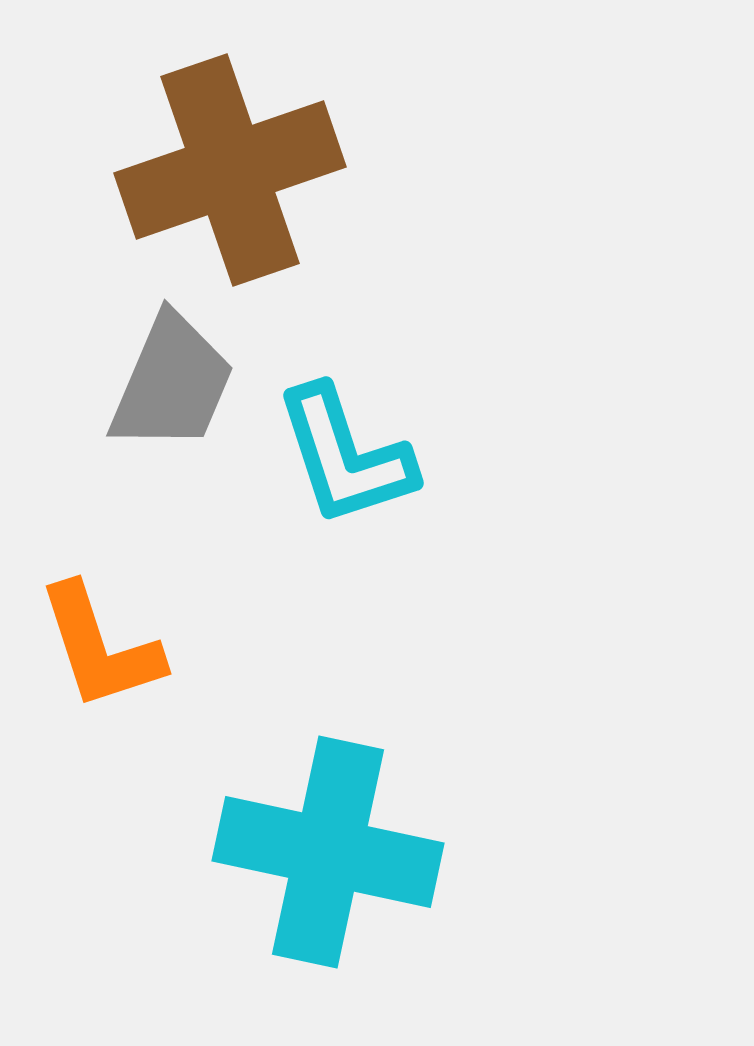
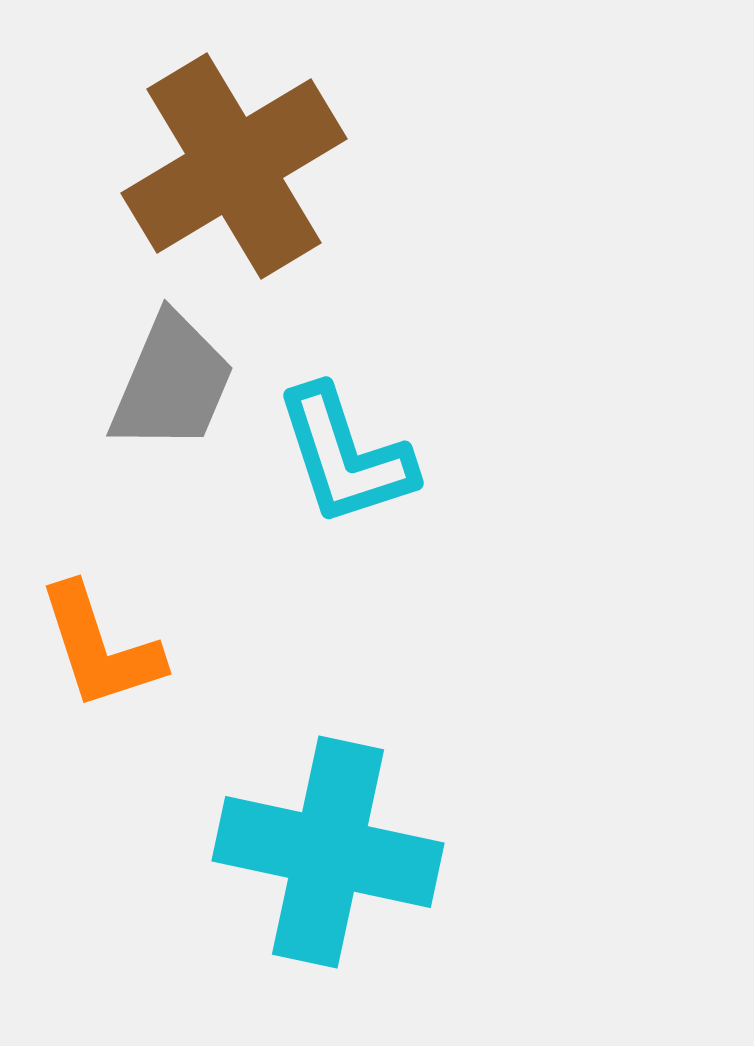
brown cross: moved 4 px right, 4 px up; rotated 12 degrees counterclockwise
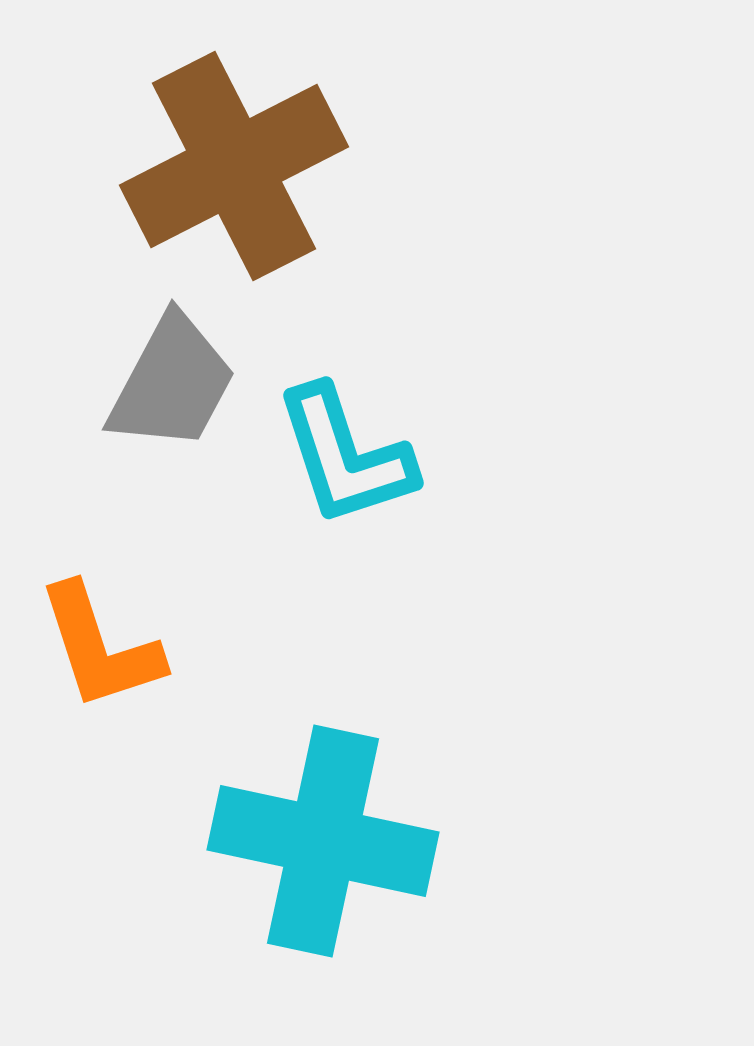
brown cross: rotated 4 degrees clockwise
gray trapezoid: rotated 5 degrees clockwise
cyan cross: moved 5 px left, 11 px up
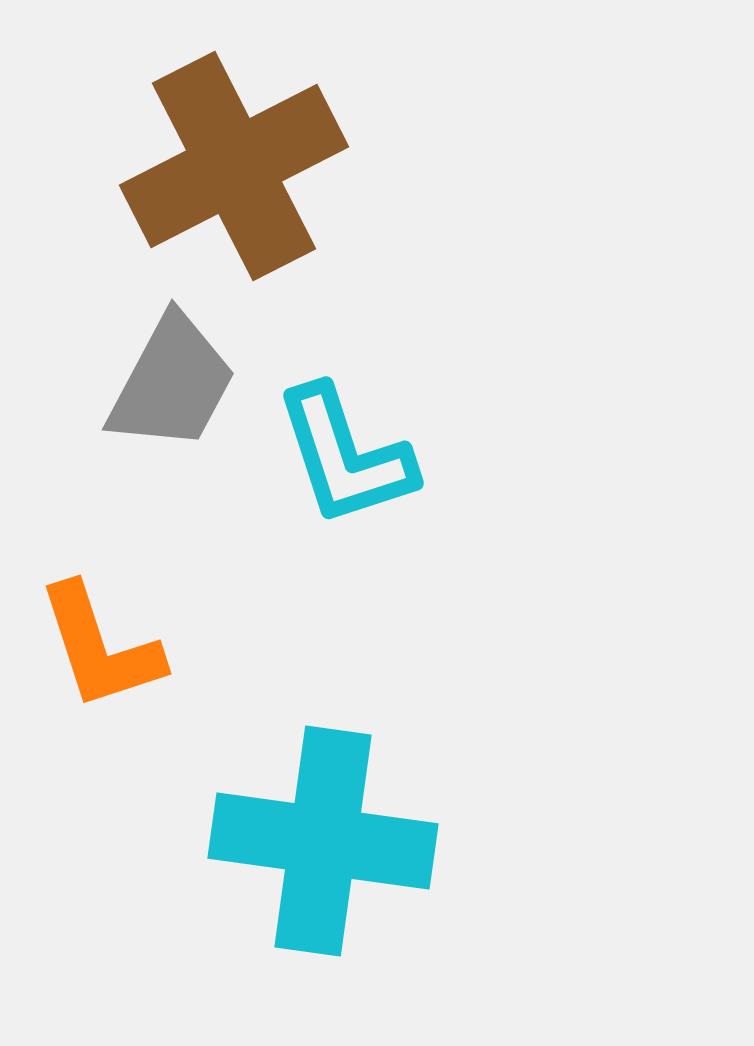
cyan cross: rotated 4 degrees counterclockwise
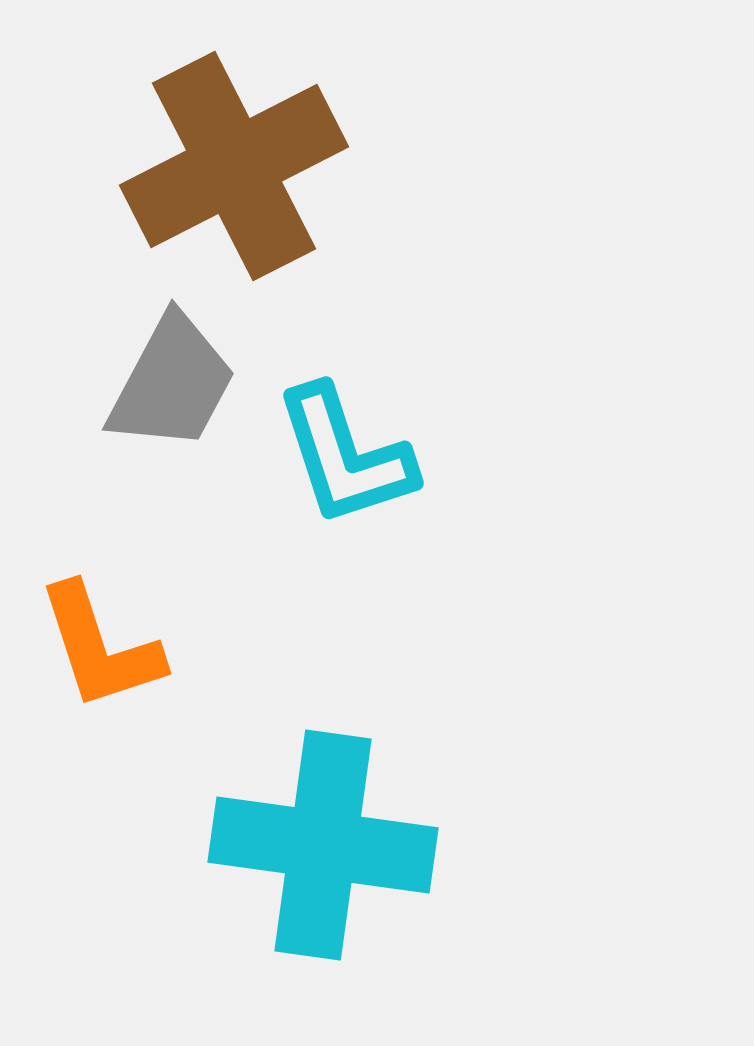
cyan cross: moved 4 px down
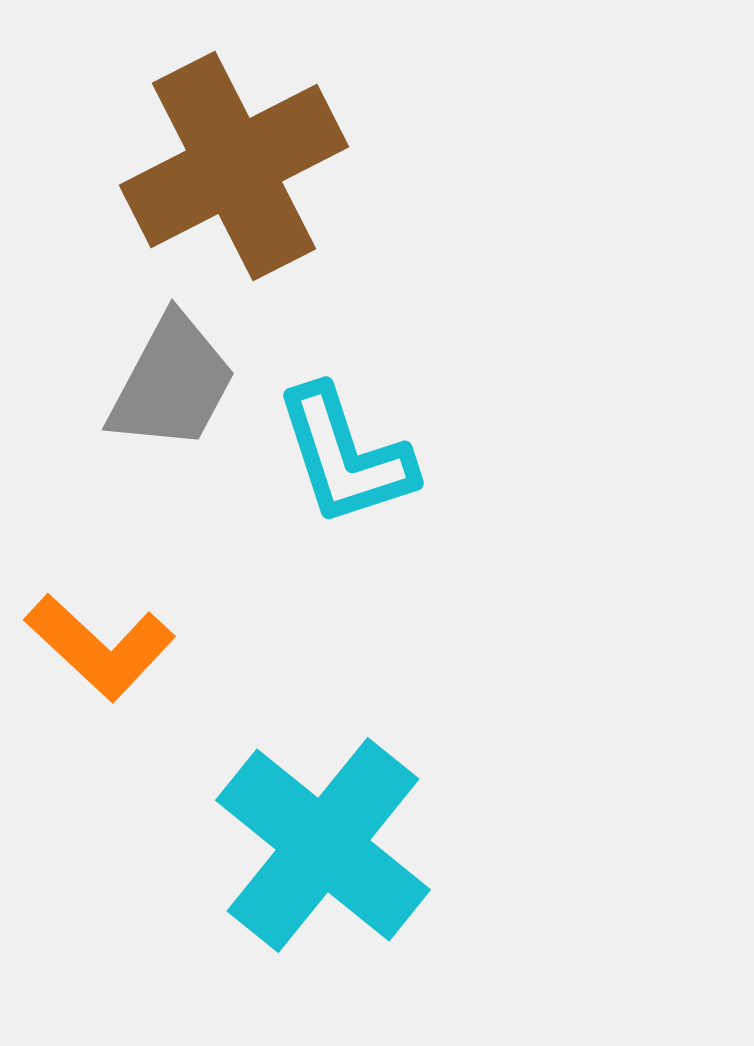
orange L-shape: rotated 29 degrees counterclockwise
cyan cross: rotated 31 degrees clockwise
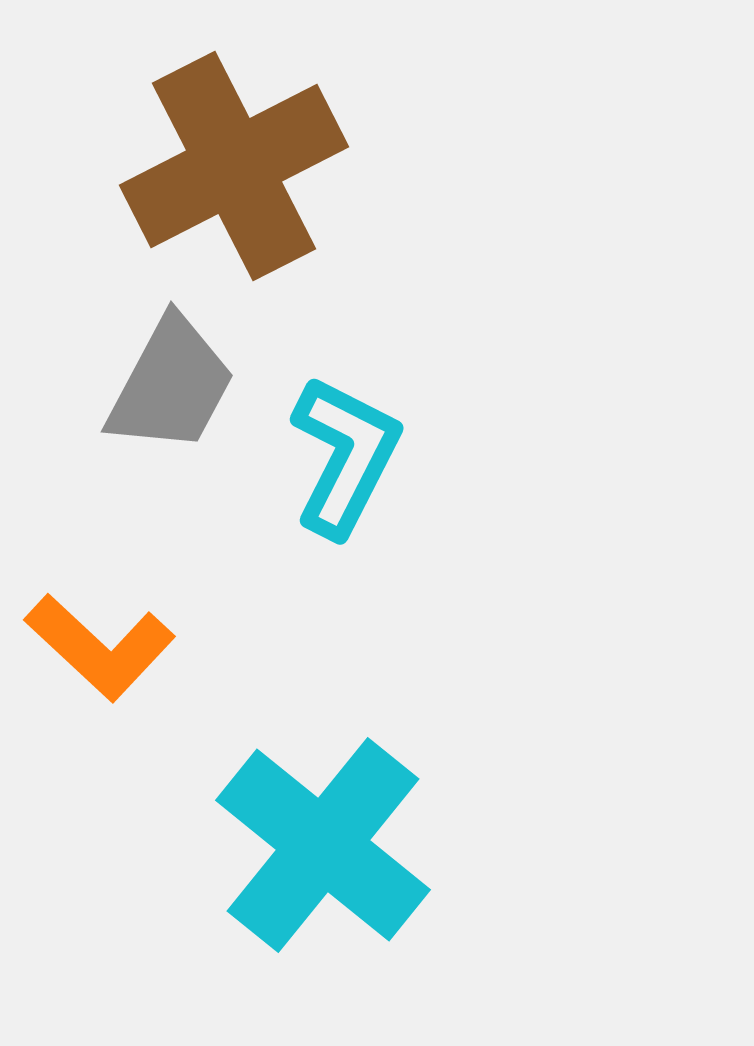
gray trapezoid: moved 1 px left, 2 px down
cyan L-shape: rotated 135 degrees counterclockwise
